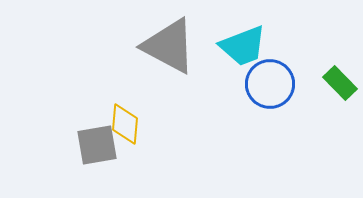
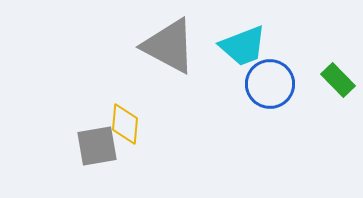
green rectangle: moved 2 px left, 3 px up
gray square: moved 1 px down
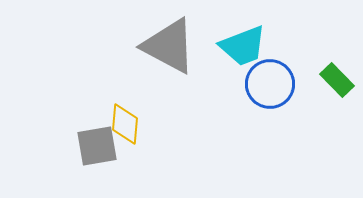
green rectangle: moved 1 px left
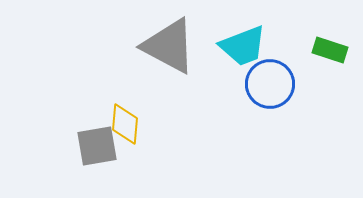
green rectangle: moved 7 px left, 30 px up; rotated 28 degrees counterclockwise
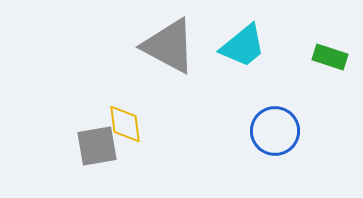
cyan trapezoid: rotated 18 degrees counterclockwise
green rectangle: moved 7 px down
blue circle: moved 5 px right, 47 px down
yellow diamond: rotated 12 degrees counterclockwise
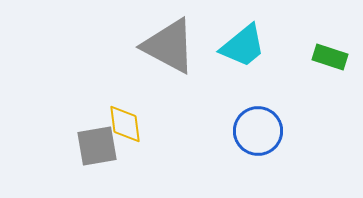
blue circle: moved 17 px left
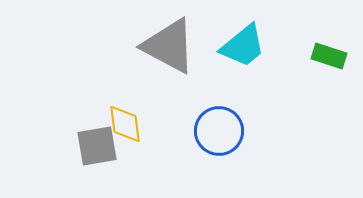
green rectangle: moved 1 px left, 1 px up
blue circle: moved 39 px left
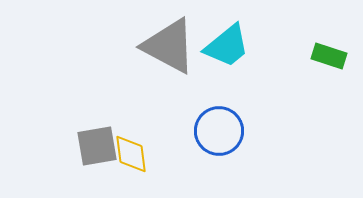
cyan trapezoid: moved 16 px left
yellow diamond: moved 6 px right, 30 px down
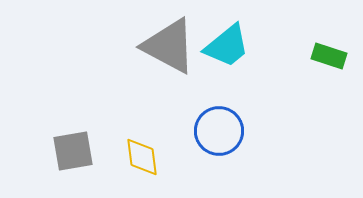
gray square: moved 24 px left, 5 px down
yellow diamond: moved 11 px right, 3 px down
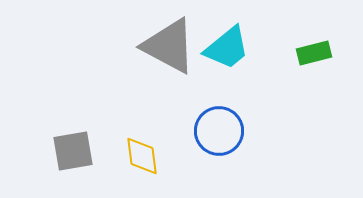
cyan trapezoid: moved 2 px down
green rectangle: moved 15 px left, 3 px up; rotated 32 degrees counterclockwise
yellow diamond: moved 1 px up
